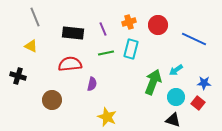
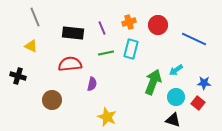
purple line: moved 1 px left, 1 px up
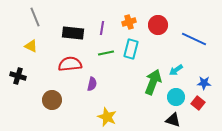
purple line: rotated 32 degrees clockwise
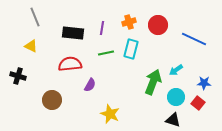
purple semicircle: moved 2 px left, 1 px down; rotated 16 degrees clockwise
yellow star: moved 3 px right, 3 px up
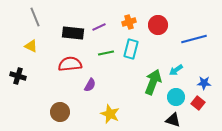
purple line: moved 3 px left, 1 px up; rotated 56 degrees clockwise
blue line: rotated 40 degrees counterclockwise
brown circle: moved 8 px right, 12 px down
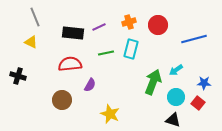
yellow triangle: moved 4 px up
brown circle: moved 2 px right, 12 px up
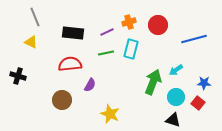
purple line: moved 8 px right, 5 px down
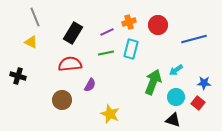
black rectangle: rotated 65 degrees counterclockwise
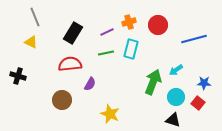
purple semicircle: moved 1 px up
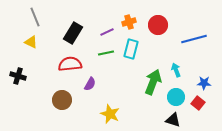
cyan arrow: rotated 104 degrees clockwise
